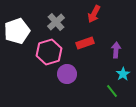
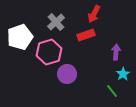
white pentagon: moved 3 px right, 6 px down
red rectangle: moved 1 px right, 8 px up
purple arrow: moved 2 px down
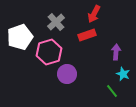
red rectangle: moved 1 px right
cyan star: rotated 16 degrees counterclockwise
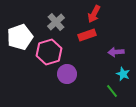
purple arrow: rotated 98 degrees counterclockwise
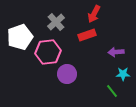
pink hexagon: moved 1 px left; rotated 10 degrees clockwise
cyan star: rotated 24 degrees counterclockwise
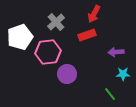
green line: moved 2 px left, 3 px down
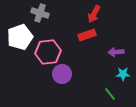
gray cross: moved 16 px left, 9 px up; rotated 30 degrees counterclockwise
purple circle: moved 5 px left
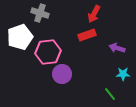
purple arrow: moved 1 px right, 4 px up; rotated 21 degrees clockwise
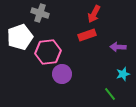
purple arrow: moved 1 px right, 1 px up; rotated 14 degrees counterclockwise
cyan star: rotated 16 degrees counterclockwise
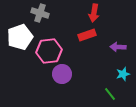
red arrow: moved 1 px up; rotated 18 degrees counterclockwise
pink hexagon: moved 1 px right, 1 px up
